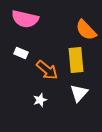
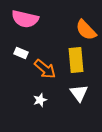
orange arrow: moved 2 px left, 1 px up
white triangle: rotated 18 degrees counterclockwise
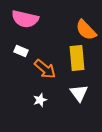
white rectangle: moved 2 px up
yellow rectangle: moved 1 px right, 2 px up
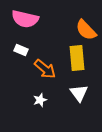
white rectangle: moved 1 px up
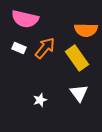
orange semicircle: rotated 45 degrees counterclockwise
white rectangle: moved 2 px left, 2 px up
yellow rectangle: rotated 30 degrees counterclockwise
orange arrow: moved 21 px up; rotated 90 degrees counterclockwise
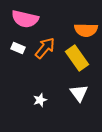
white rectangle: moved 1 px left
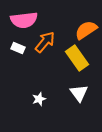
pink semicircle: moved 1 px left, 1 px down; rotated 20 degrees counterclockwise
orange semicircle: rotated 145 degrees clockwise
orange arrow: moved 6 px up
white star: moved 1 px left, 1 px up
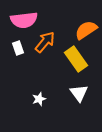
white rectangle: rotated 48 degrees clockwise
yellow rectangle: moved 1 px left, 1 px down
